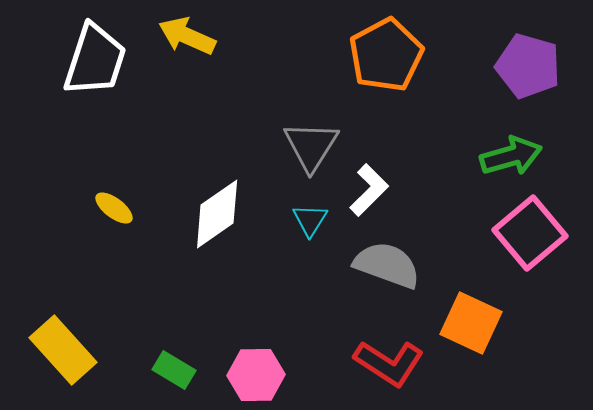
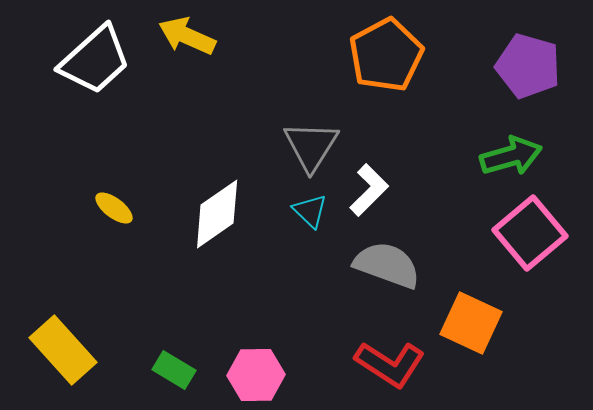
white trapezoid: rotated 30 degrees clockwise
cyan triangle: moved 9 px up; rotated 18 degrees counterclockwise
red L-shape: moved 1 px right, 1 px down
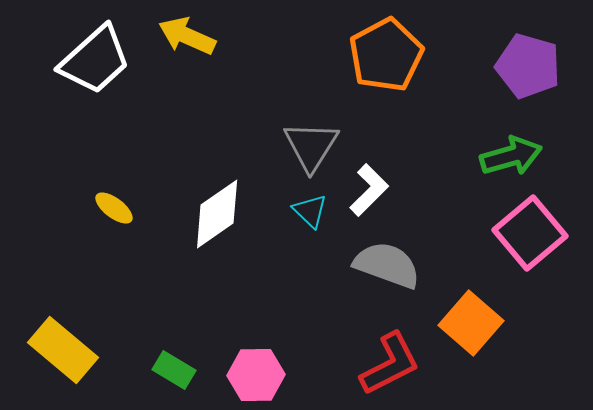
orange square: rotated 16 degrees clockwise
yellow rectangle: rotated 8 degrees counterclockwise
red L-shape: rotated 60 degrees counterclockwise
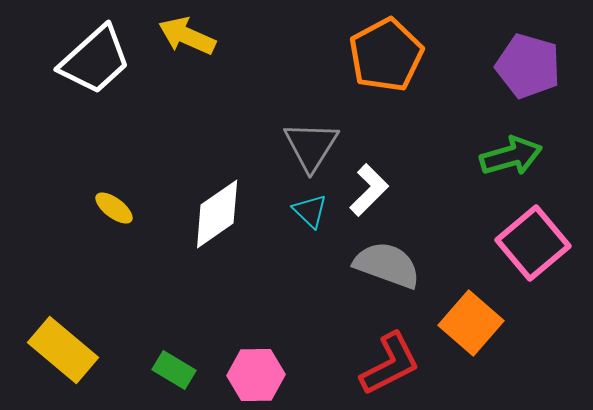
pink square: moved 3 px right, 10 px down
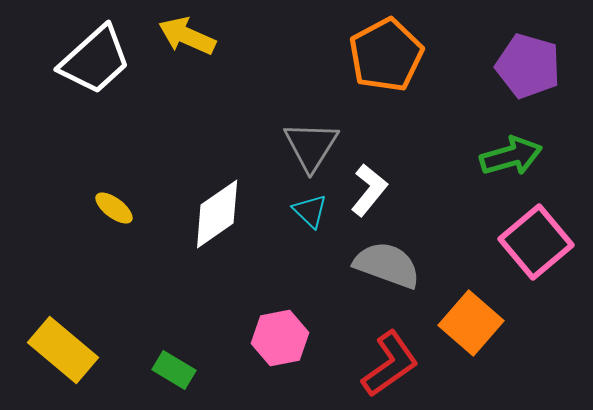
white L-shape: rotated 6 degrees counterclockwise
pink square: moved 3 px right, 1 px up
red L-shape: rotated 8 degrees counterclockwise
pink hexagon: moved 24 px right, 37 px up; rotated 10 degrees counterclockwise
